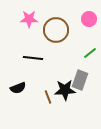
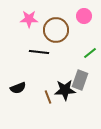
pink circle: moved 5 px left, 3 px up
black line: moved 6 px right, 6 px up
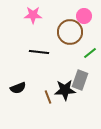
pink star: moved 4 px right, 4 px up
brown circle: moved 14 px right, 2 px down
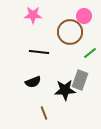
black semicircle: moved 15 px right, 6 px up
brown line: moved 4 px left, 16 px down
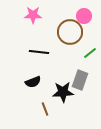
black star: moved 2 px left, 2 px down
brown line: moved 1 px right, 4 px up
